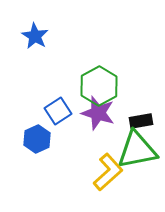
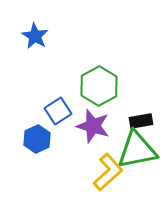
purple star: moved 5 px left, 13 px down
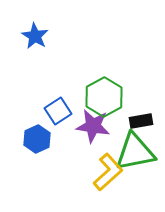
green hexagon: moved 5 px right, 11 px down
purple star: rotated 8 degrees counterclockwise
green triangle: moved 2 px left, 2 px down
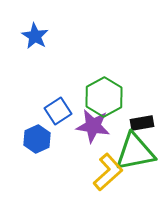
black rectangle: moved 1 px right, 2 px down
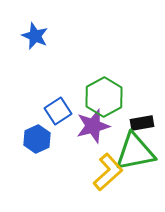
blue star: rotated 8 degrees counterclockwise
purple star: rotated 24 degrees counterclockwise
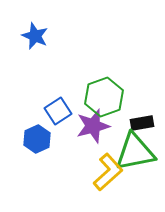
green hexagon: rotated 9 degrees clockwise
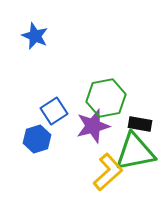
green hexagon: moved 2 px right, 1 px down; rotated 9 degrees clockwise
blue square: moved 4 px left
black rectangle: moved 2 px left, 1 px down; rotated 20 degrees clockwise
blue hexagon: rotated 8 degrees clockwise
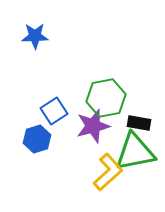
blue star: rotated 24 degrees counterclockwise
black rectangle: moved 1 px left, 1 px up
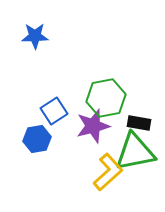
blue hexagon: rotated 8 degrees clockwise
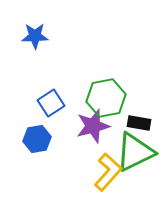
blue square: moved 3 px left, 8 px up
green triangle: rotated 15 degrees counterclockwise
yellow L-shape: rotated 6 degrees counterclockwise
